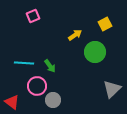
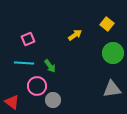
pink square: moved 5 px left, 23 px down
yellow square: moved 2 px right; rotated 24 degrees counterclockwise
green circle: moved 18 px right, 1 px down
gray triangle: rotated 36 degrees clockwise
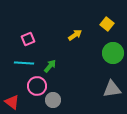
green arrow: rotated 104 degrees counterclockwise
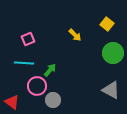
yellow arrow: rotated 80 degrees clockwise
green arrow: moved 4 px down
gray triangle: moved 1 px left, 1 px down; rotated 36 degrees clockwise
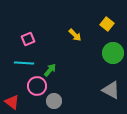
gray circle: moved 1 px right, 1 px down
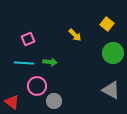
green arrow: moved 8 px up; rotated 56 degrees clockwise
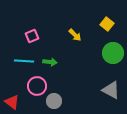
pink square: moved 4 px right, 3 px up
cyan line: moved 2 px up
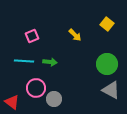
green circle: moved 6 px left, 11 px down
pink circle: moved 1 px left, 2 px down
gray circle: moved 2 px up
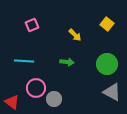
pink square: moved 11 px up
green arrow: moved 17 px right
gray triangle: moved 1 px right, 2 px down
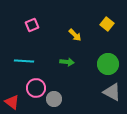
green circle: moved 1 px right
